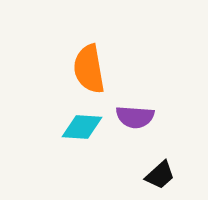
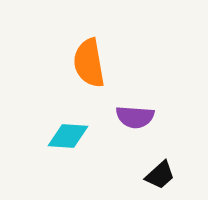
orange semicircle: moved 6 px up
cyan diamond: moved 14 px left, 9 px down
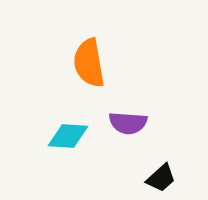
purple semicircle: moved 7 px left, 6 px down
black trapezoid: moved 1 px right, 3 px down
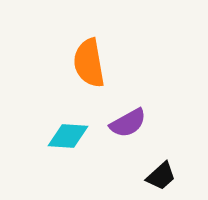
purple semicircle: rotated 33 degrees counterclockwise
black trapezoid: moved 2 px up
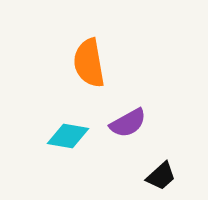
cyan diamond: rotated 6 degrees clockwise
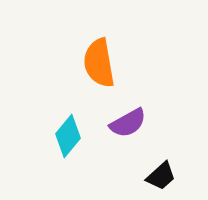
orange semicircle: moved 10 px right
cyan diamond: rotated 60 degrees counterclockwise
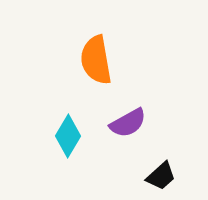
orange semicircle: moved 3 px left, 3 px up
cyan diamond: rotated 9 degrees counterclockwise
